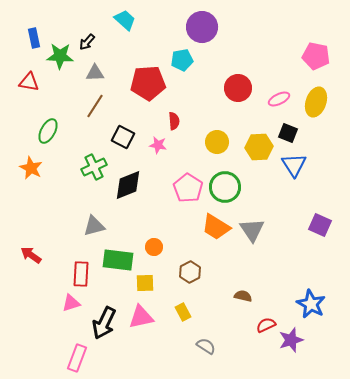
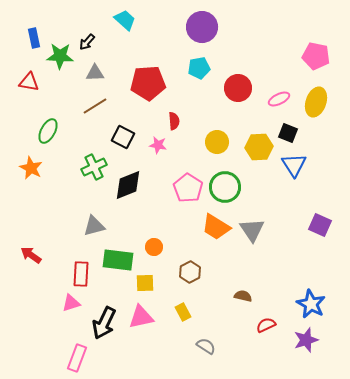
cyan pentagon at (182, 60): moved 17 px right, 8 px down
brown line at (95, 106): rotated 25 degrees clockwise
purple star at (291, 340): moved 15 px right
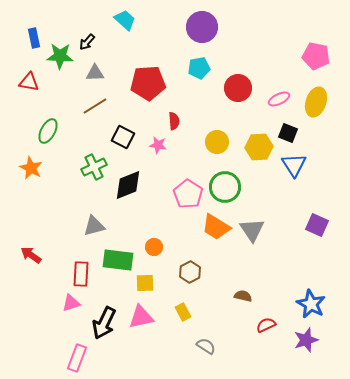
pink pentagon at (188, 188): moved 6 px down
purple square at (320, 225): moved 3 px left
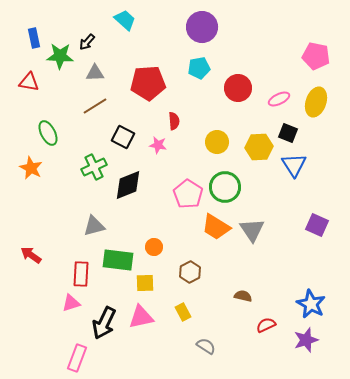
green ellipse at (48, 131): moved 2 px down; rotated 55 degrees counterclockwise
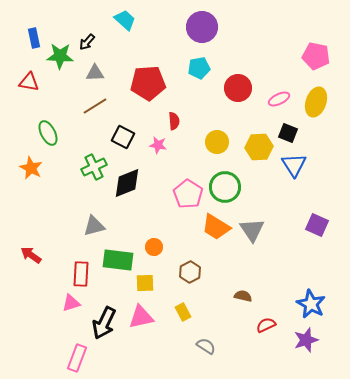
black diamond at (128, 185): moved 1 px left, 2 px up
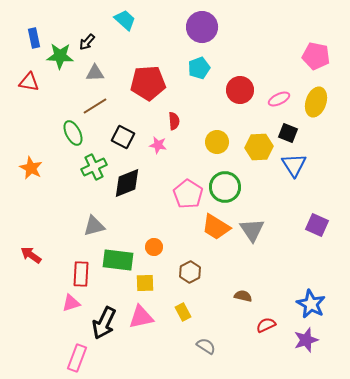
cyan pentagon at (199, 68): rotated 10 degrees counterclockwise
red circle at (238, 88): moved 2 px right, 2 px down
green ellipse at (48, 133): moved 25 px right
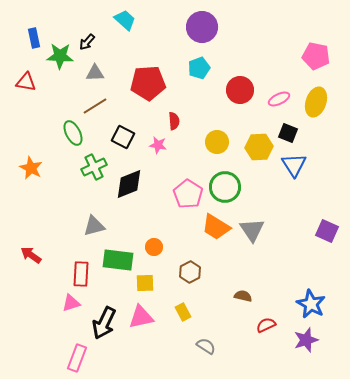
red triangle at (29, 82): moved 3 px left
black diamond at (127, 183): moved 2 px right, 1 px down
purple square at (317, 225): moved 10 px right, 6 px down
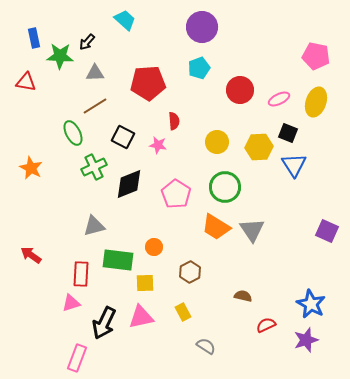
pink pentagon at (188, 194): moved 12 px left
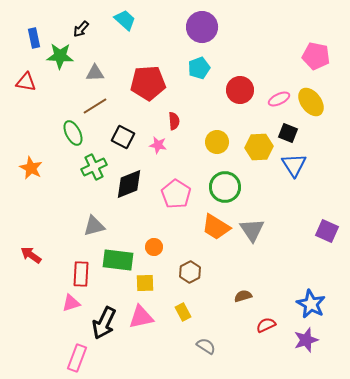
black arrow at (87, 42): moved 6 px left, 13 px up
yellow ellipse at (316, 102): moved 5 px left; rotated 56 degrees counterclockwise
brown semicircle at (243, 296): rotated 30 degrees counterclockwise
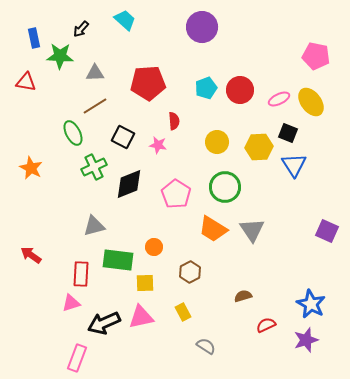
cyan pentagon at (199, 68): moved 7 px right, 20 px down
orange trapezoid at (216, 227): moved 3 px left, 2 px down
black arrow at (104, 323): rotated 40 degrees clockwise
